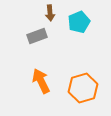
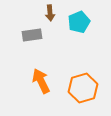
gray rectangle: moved 5 px left, 1 px up; rotated 12 degrees clockwise
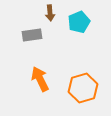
orange arrow: moved 1 px left, 2 px up
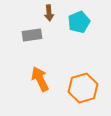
brown arrow: moved 1 px left
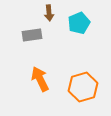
cyan pentagon: moved 1 px down
orange hexagon: moved 1 px up
